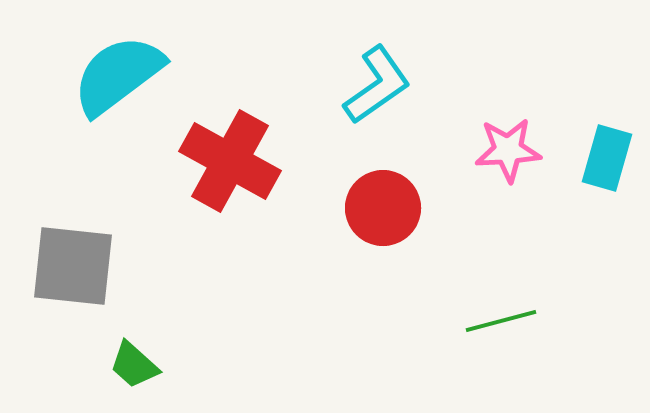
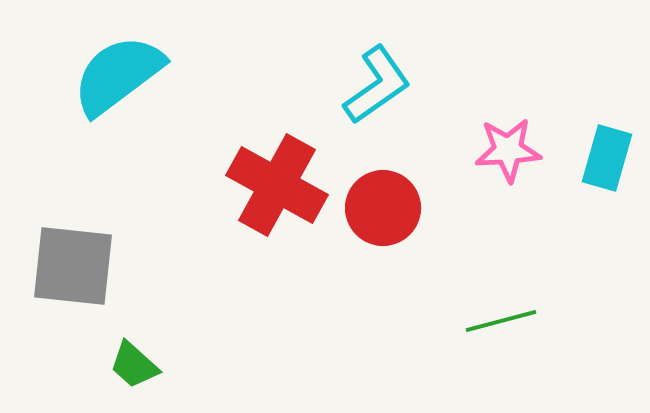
red cross: moved 47 px right, 24 px down
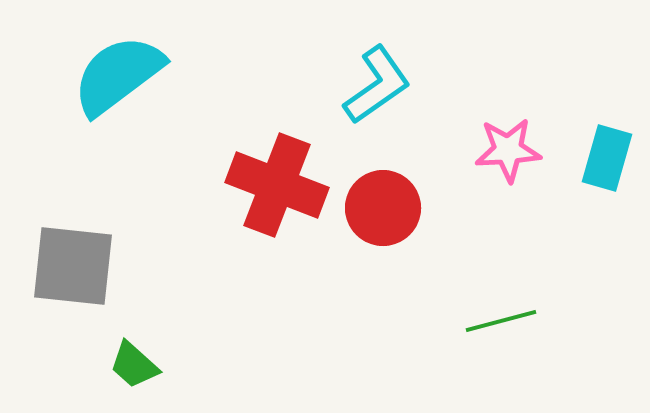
red cross: rotated 8 degrees counterclockwise
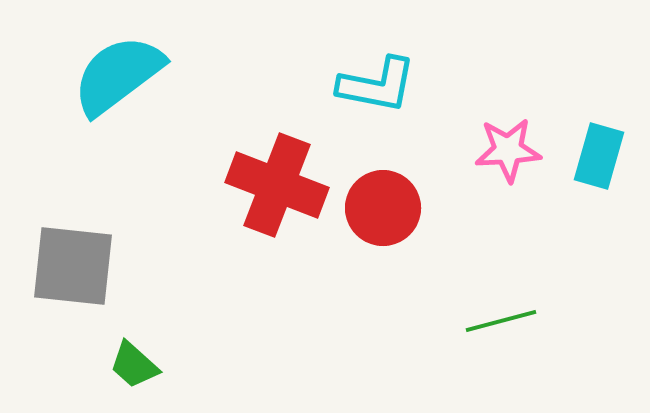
cyan L-shape: rotated 46 degrees clockwise
cyan rectangle: moved 8 px left, 2 px up
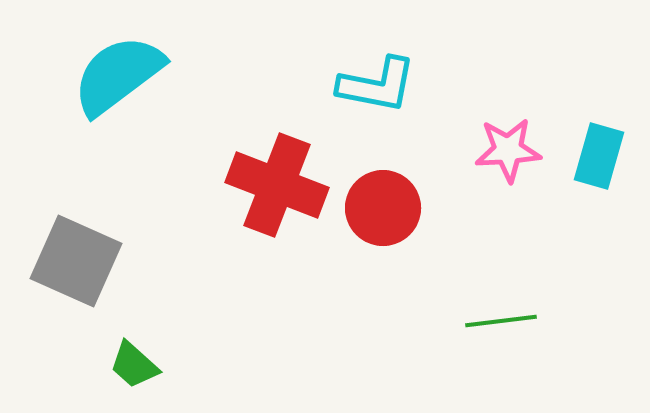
gray square: moved 3 px right, 5 px up; rotated 18 degrees clockwise
green line: rotated 8 degrees clockwise
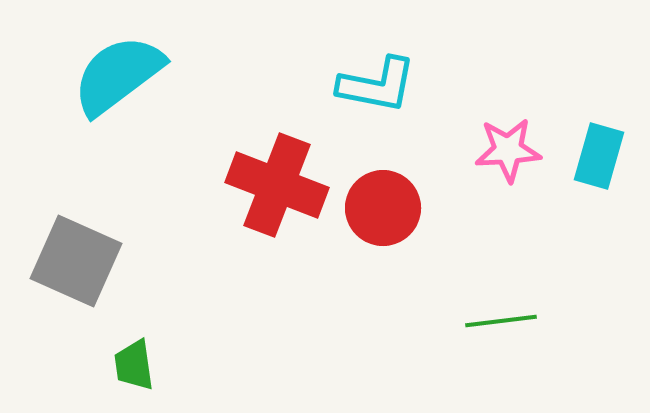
green trapezoid: rotated 40 degrees clockwise
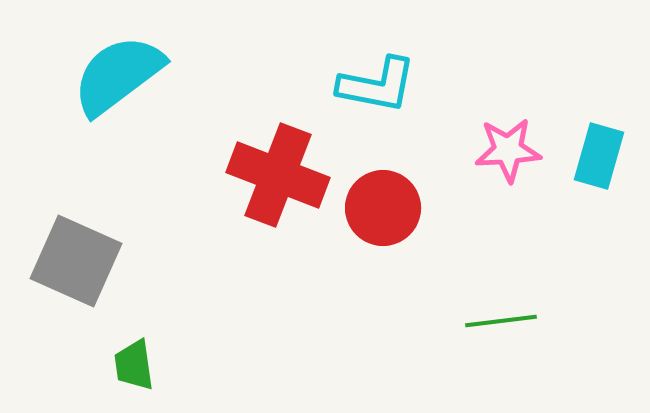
red cross: moved 1 px right, 10 px up
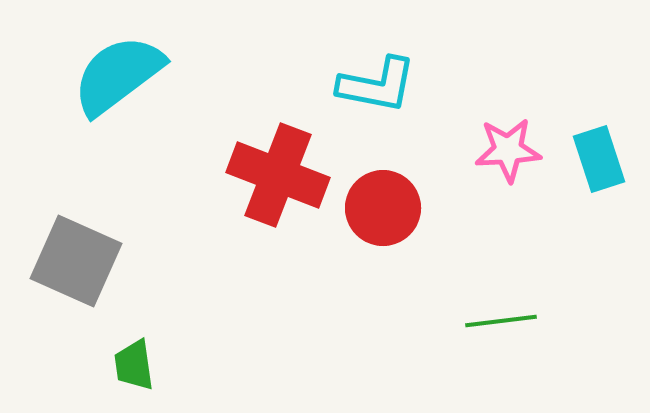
cyan rectangle: moved 3 px down; rotated 34 degrees counterclockwise
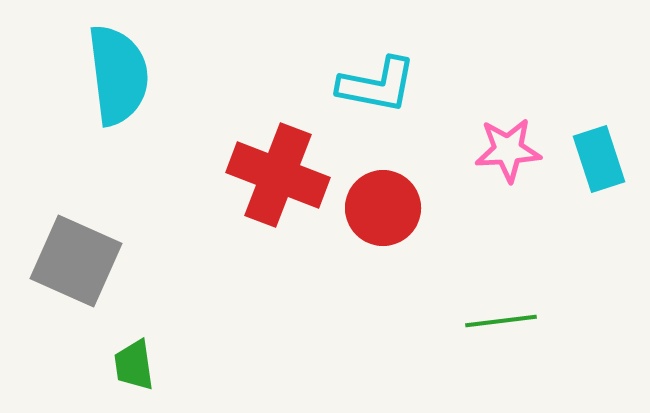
cyan semicircle: rotated 120 degrees clockwise
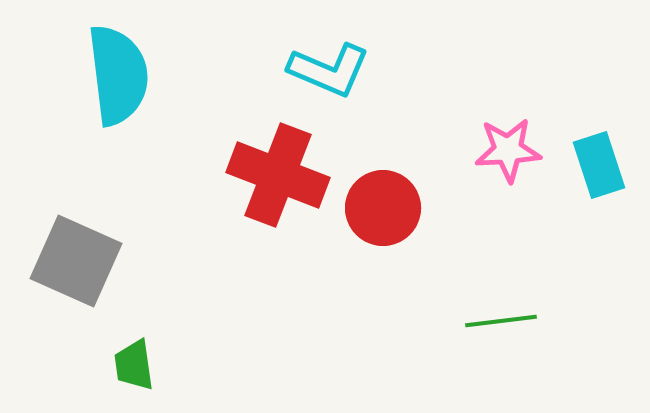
cyan L-shape: moved 48 px left, 15 px up; rotated 12 degrees clockwise
cyan rectangle: moved 6 px down
